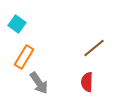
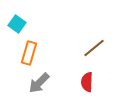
orange rectangle: moved 5 px right, 4 px up; rotated 15 degrees counterclockwise
gray arrow: rotated 80 degrees clockwise
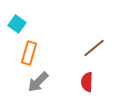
gray arrow: moved 1 px left, 1 px up
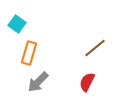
brown line: moved 1 px right
red semicircle: rotated 24 degrees clockwise
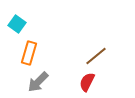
brown line: moved 1 px right, 8 px down
